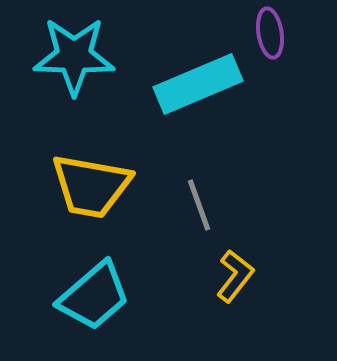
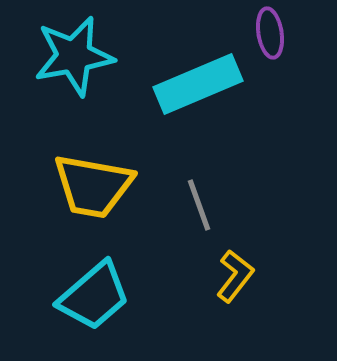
cyan star: rotated 12 degrees counterclockwise
yellow trapezoid: moved 2 px right
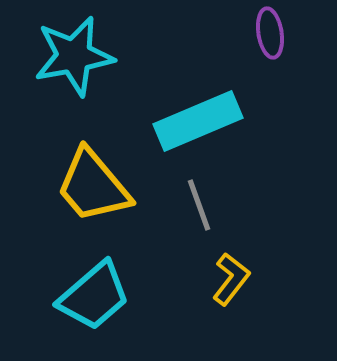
cyan rectangle: moved 37 px down
yellow trapezoid: rotated 40 degrees clockwise
yellow L-shape: moved 4 px left, 3 px down
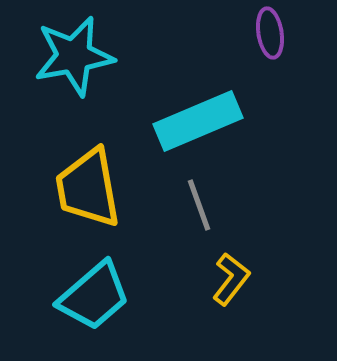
yellow trapezoid: moved 5 px left, 2 px down; rotated 30 degrees clockwise
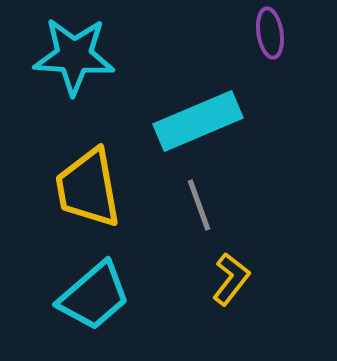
cyan star: rotated 14 degrees clockwise
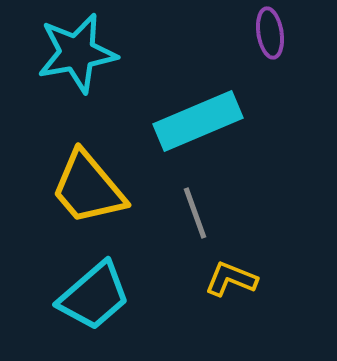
cyan star: moved 3 px right, 3 px up; rotated 14 degrees counterclockwise
yellow trapezoid: rotated 30 degrees counterclockwise
gray line: moved 4 px left, 8 px down
yellow L-shape: rotated 106 degrees counterclockwise
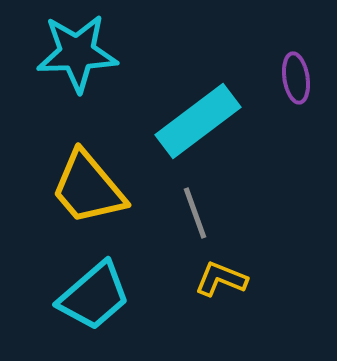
purple ellipse: moved 26 px right, 45 px down
cyan star: rotated 8 degrees clockwise
cyan rectangle: rotated 14 degrees counterclockwise
yellow L-shape: moved 10 px left
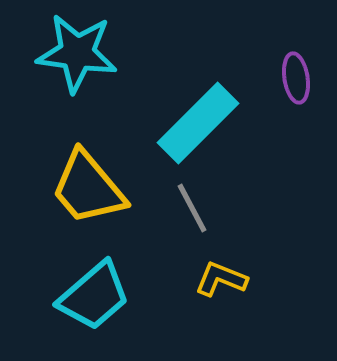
cyan star: rotated 10 degrees clockwise
cyan rectangle: moved 2 px down; rotated 8 degrees counterclockwise
gray line: moved 3 px left, 5 px up; rotated 8 degrees counterclockwise
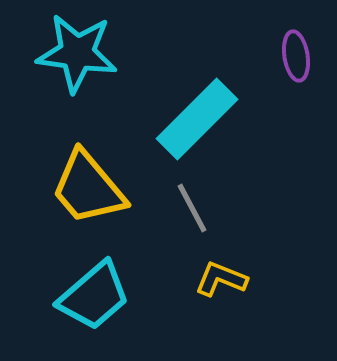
purple ellipse: moved 22 px up
cyan rectangle: moved 1 px left, 4 px up
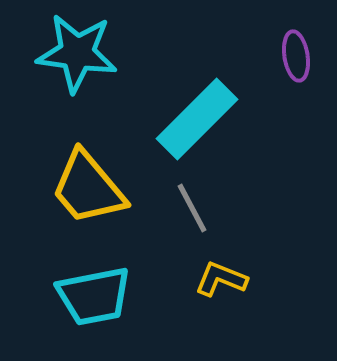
cyan trapezoid: rotated 30 degrees clockwise
